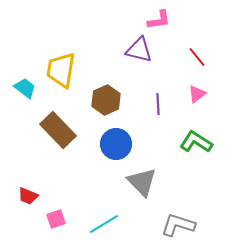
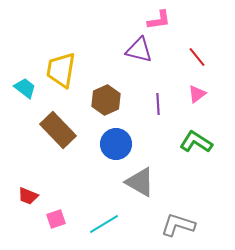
gray triangle: moved 2 px left; rotated 16 degrees counterclockwise
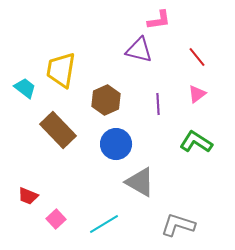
pink square: rotated 24 degrees counterclockwise
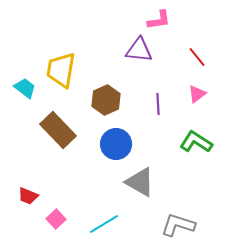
purple triangle: rotated 8 degrees counterclockwise
